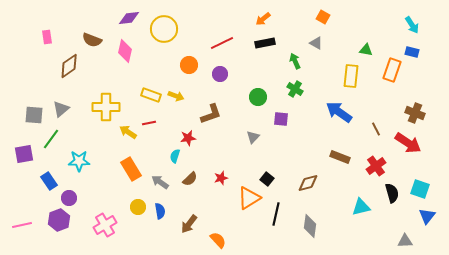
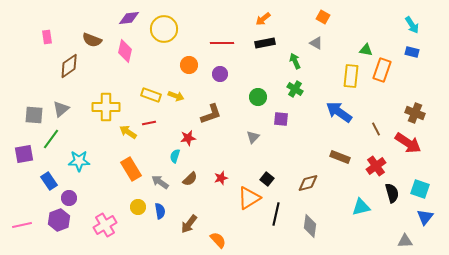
red line at (222, 43): rotated 25 degrees clockwise
orange rectangle at (392, 70): moved 10 px left
blue triangle at (427, 216): moved 2 px left, 1 px down
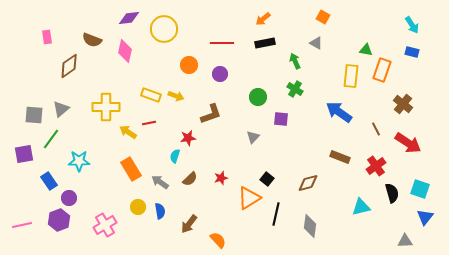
brown cross at (415, 113): moved 12 px left, 9 px up; rotated 18 degrees clockwise
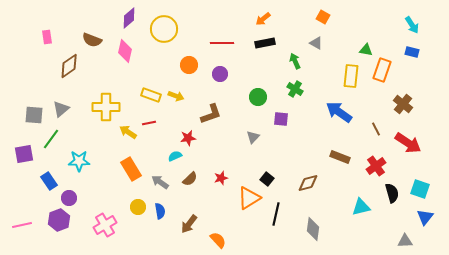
purple diamond at (129, 18): rotated 35 degrees counterclockwise
cyan semicircle at (175, 156): rotated 48 degrees clockwise
gray diamond at (310, 226): moved 3 px right, 3 px down
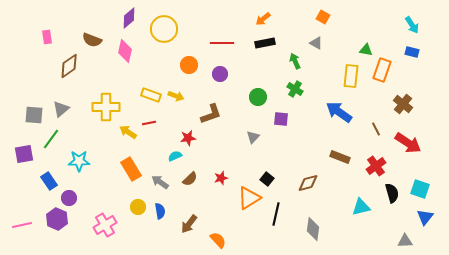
purple hexagon at (59, 220): moved 2 px left, 1 px up; rotated 15 degrees counterclockwise
